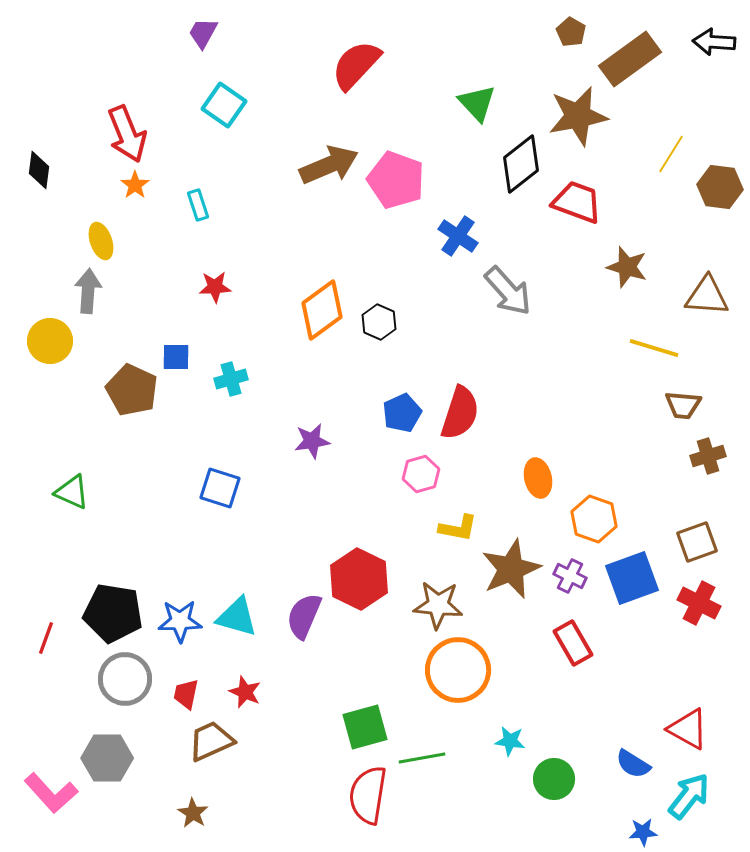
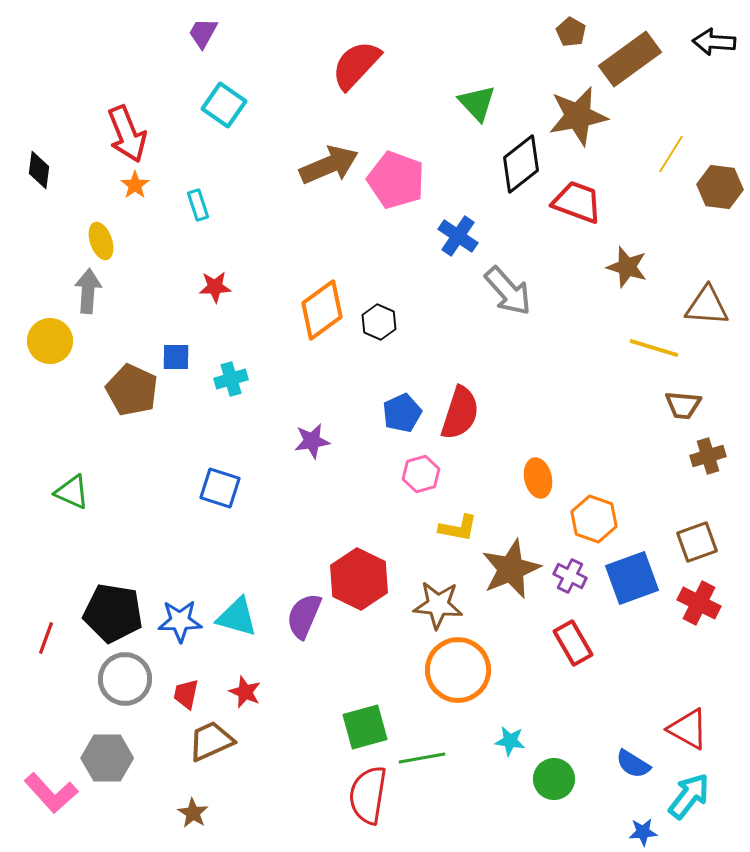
brown triangle at (707, 296): moved 10 px down
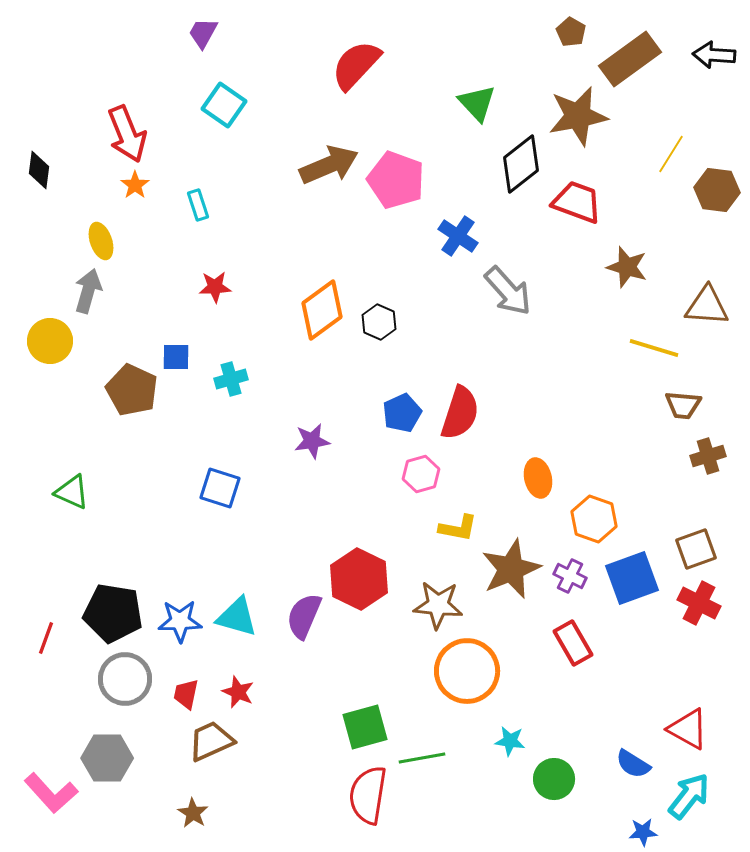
black arrow at (714, 42): moved 13 px down
brown hexagon at (720, 187): moved 3 px left, 3 px down
gray arrow at (88, 291): rotated 12 degrees clockwise
brown square at (697, 542): moved 1 px left, 7 px down
orange circle at (458, 670): moved 9 px right, 1 px down
red star at (245, 692): moved 7 px left
